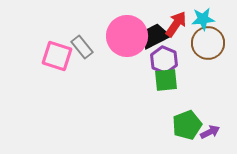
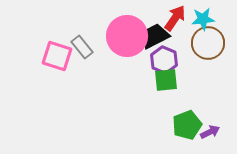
red arrow: moved 1 px left, 6 px up
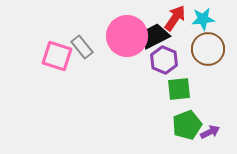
brown circle: moved 6 px down
green square: moved 13 px right, 9 px down
